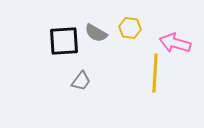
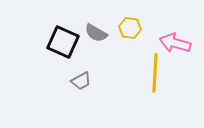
black square: moved 1 px left, 1 px down; rotated 28 degrees clockwise
gray trapezoid: rotated 25 degrees clockwise
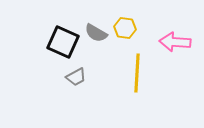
yellow hexagon: moved 5 px left
pink arrow: moved 1 px up; rotated 12 degrees counterclockwise
yellow line: moved 18 px left
gray trapezoid: moved 5 px left, 4 px up
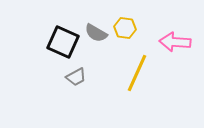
yellow line: rotated 21 degrees clockwise
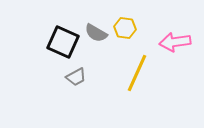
pink arrow: rotated 12 degrees counterclockwise
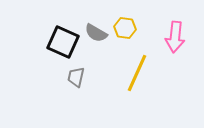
pink arrow: moved 5 px up; rotated 76 degrees counterclockwise
gray trapezoid: rotated 130 degrees clockwise
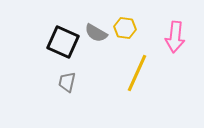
gray trapezoid: moved 9 px left, 5 px down
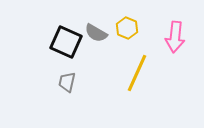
yellow hexagon: moved 2 px right; rotated 15 degrees clockwise
black square: moved 3 px right
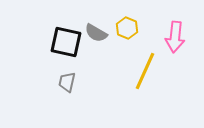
black square: rotated 12 degrees counterclockwise
yellow line: moved 8 px right, 2 px up
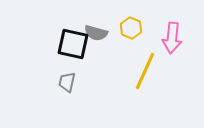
yellow hexagon: moved 4 px right
gray semicircle: rotated 15 degrees counterclockwise
pink arrow: moved 3 px left, 1 px down
black square: moved 7 px right, 2 px down
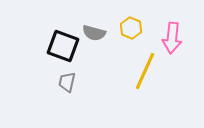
gray semicircle: moved 2 px left
black square: moved 10 px left, 2 px down; rotated 8 degrees clockwise
